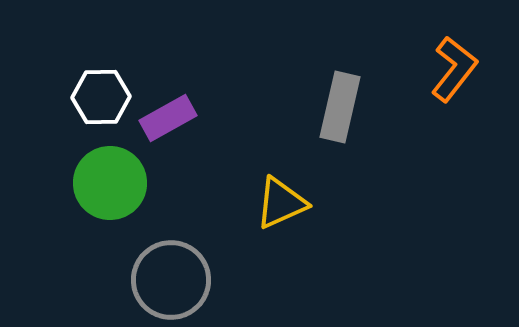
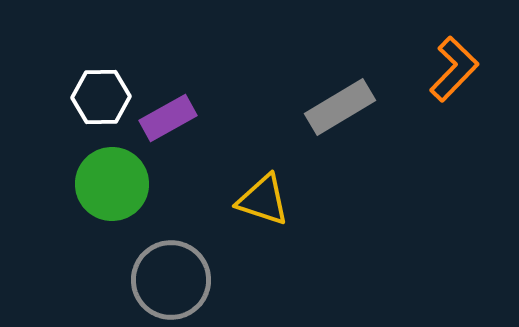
orange L-shape: rotated 6 degrees clockwise
gray rectangle: rotated 46 degrees clockwise
green circle: moved 2 px right, 1 px down
yellow triangle: moved 18 px left, 3 px up; rotated 42 degrees clockwise
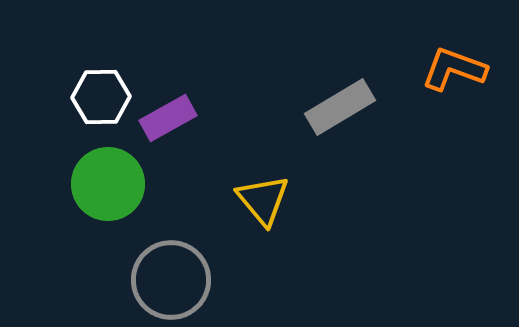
orange L-shape: rotated 114 degrees counterclockwise
green circle: moved 4 px left
yellow triangle: rotated 32 degrees clockwise
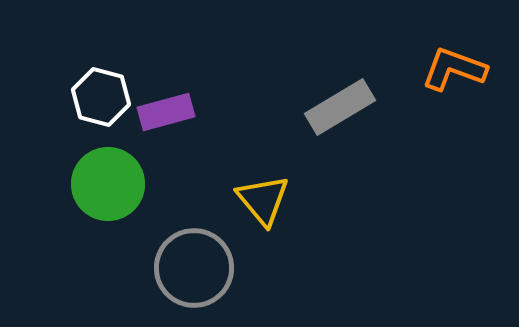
white hexagon: rotated 16 degrees clockwise
purple rectangle: moved 2 px left, 6 px up; rotated 14 degrees clockwise
gray circle: moved 23 px right, 12 px up
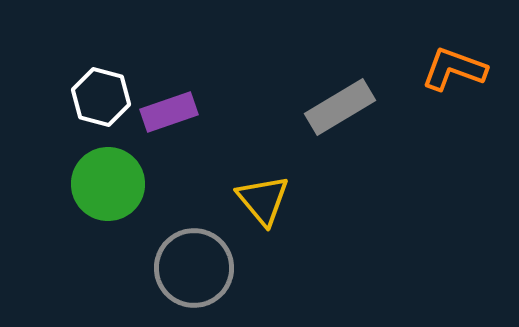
purple rectangle: moved 3 px right; rotated 4 degrees counterclockwise
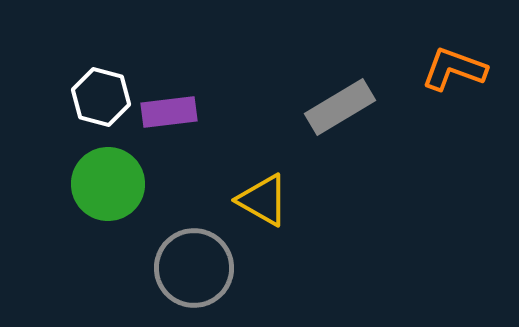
purple rectangle: rotated 12 degrees clockwise
yellow triangle: rotated 20 degrees counterclockwise
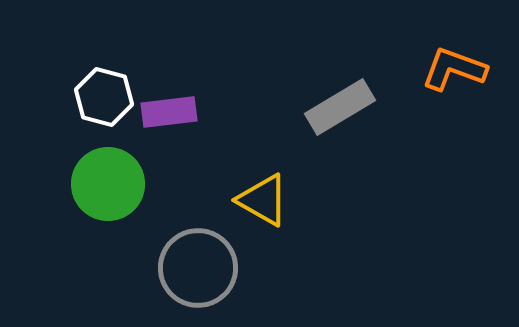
white hexagon: moved 3 px right
gray circle: moved 4 px right
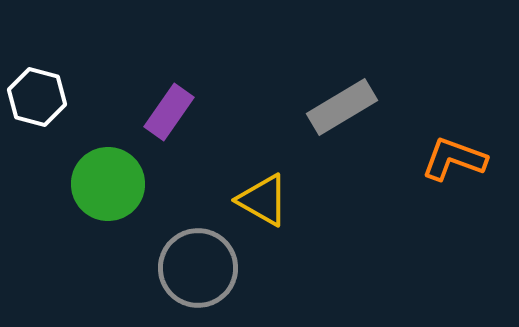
orange L-shape: moved 90 px down
white hexagon: moved 67 px left
gray rectangle: moved 2 px right
purple rectangle: rotated 48 degrees counterclockwise
